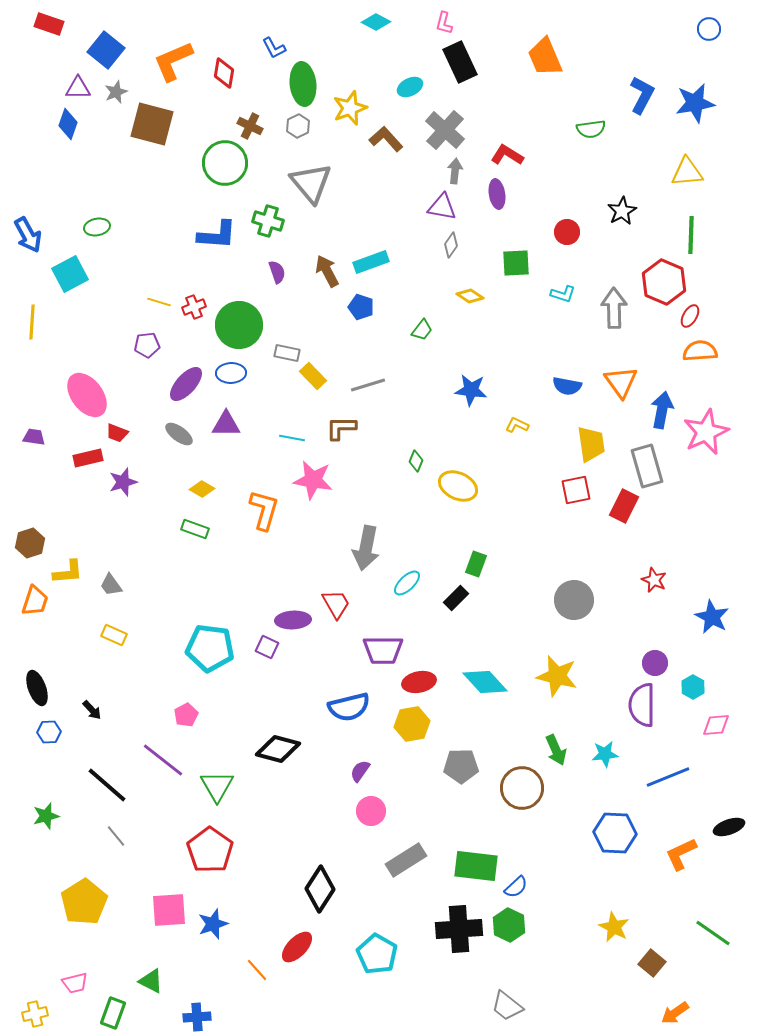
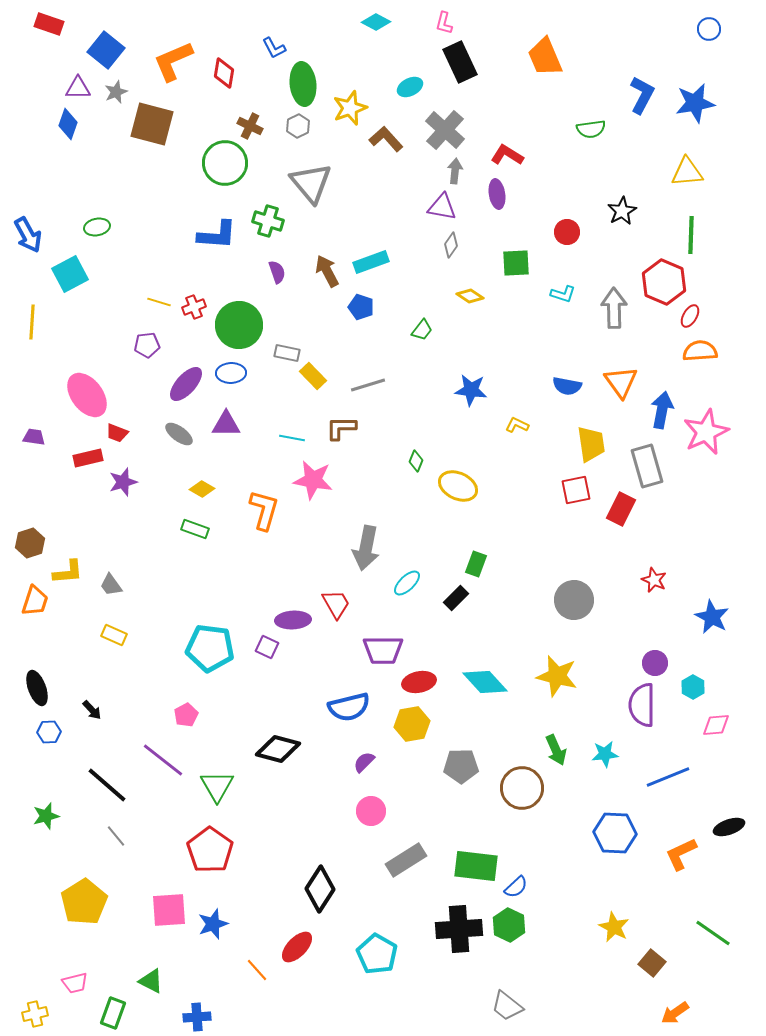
red rectangle at (624, 506): moved 3 px left, 3 px down
purple semicircle at (360, 771): moved 4 px right, 9 px up; rotated 10 degrees clockwise
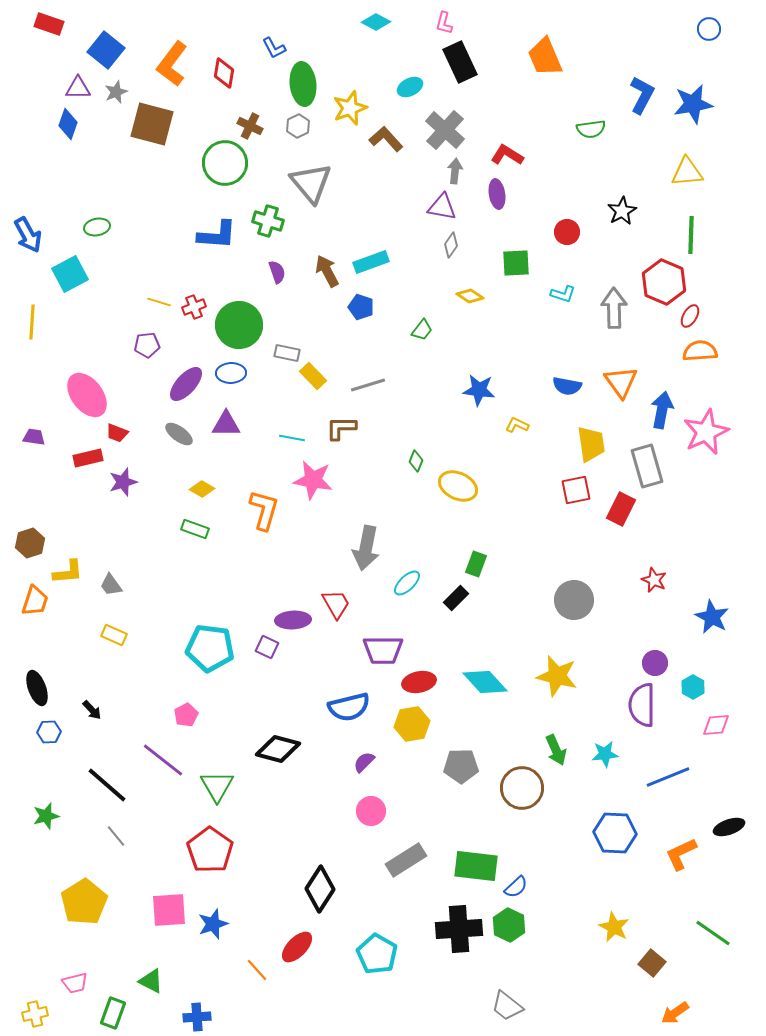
orange L-shape at (173, 61): moved 1 px left, 3 px down; rotated 30 degrees counterclockwise
blue star at (695, 103): moved 2 px left, 1 px down
blue star at (471, 390): moved 8 px right
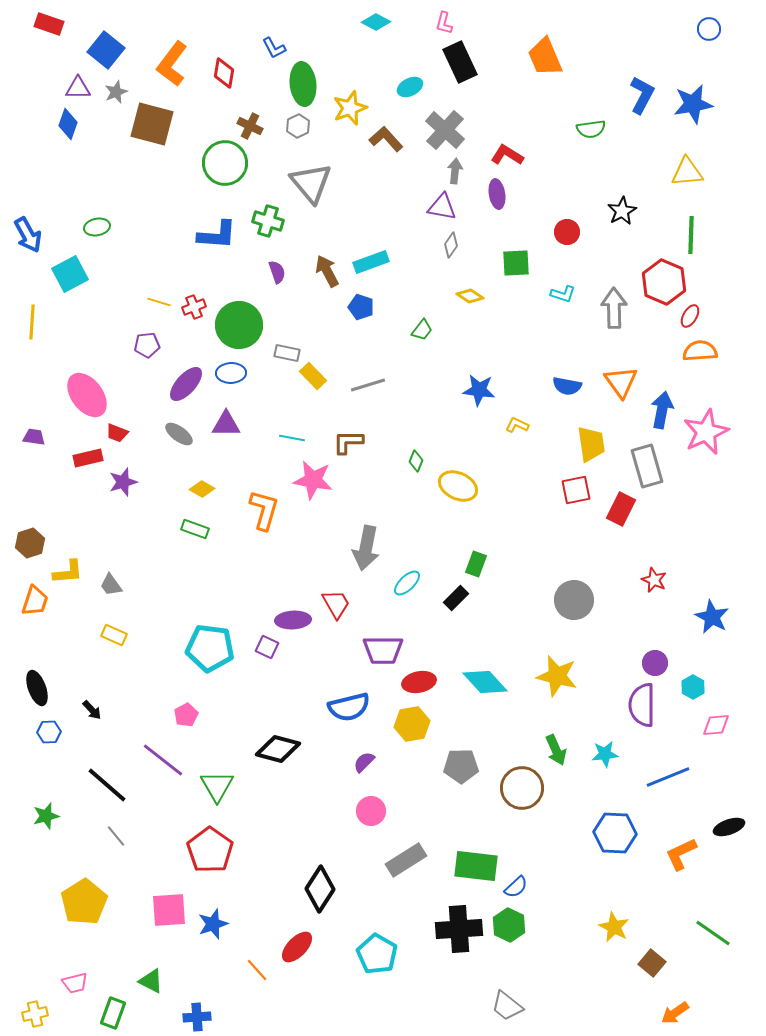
brown L-shape at (341, 428): moved 7 px right, 14 px down
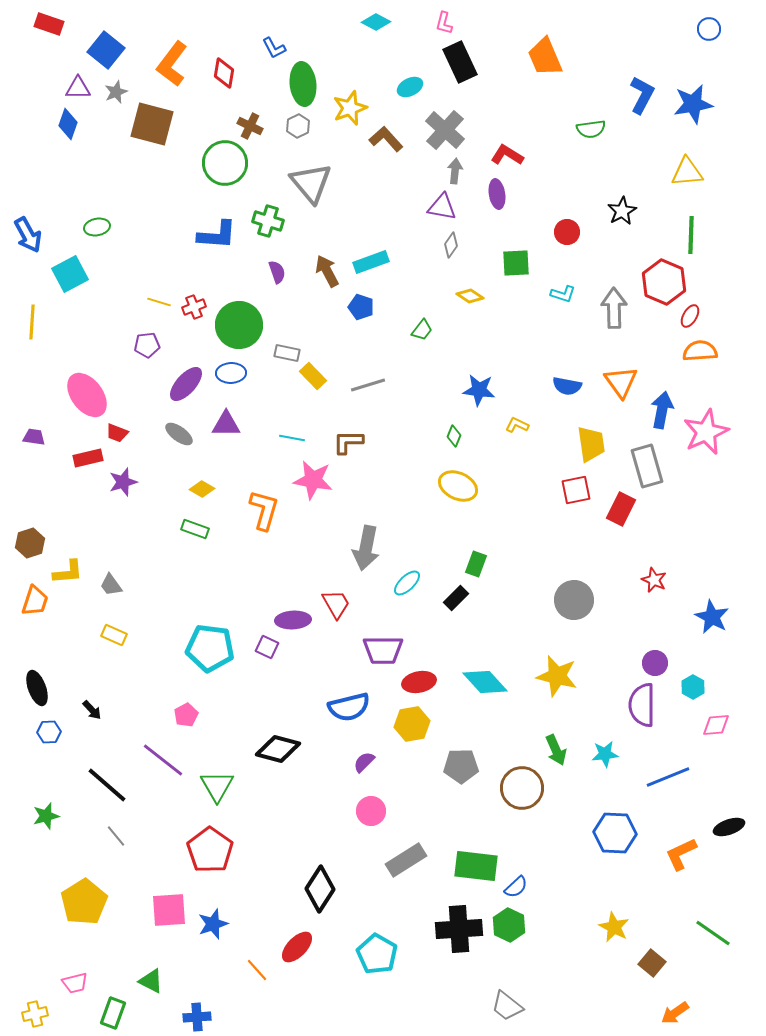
green diamond at (416, 461): moved 38 px right, 25 px up
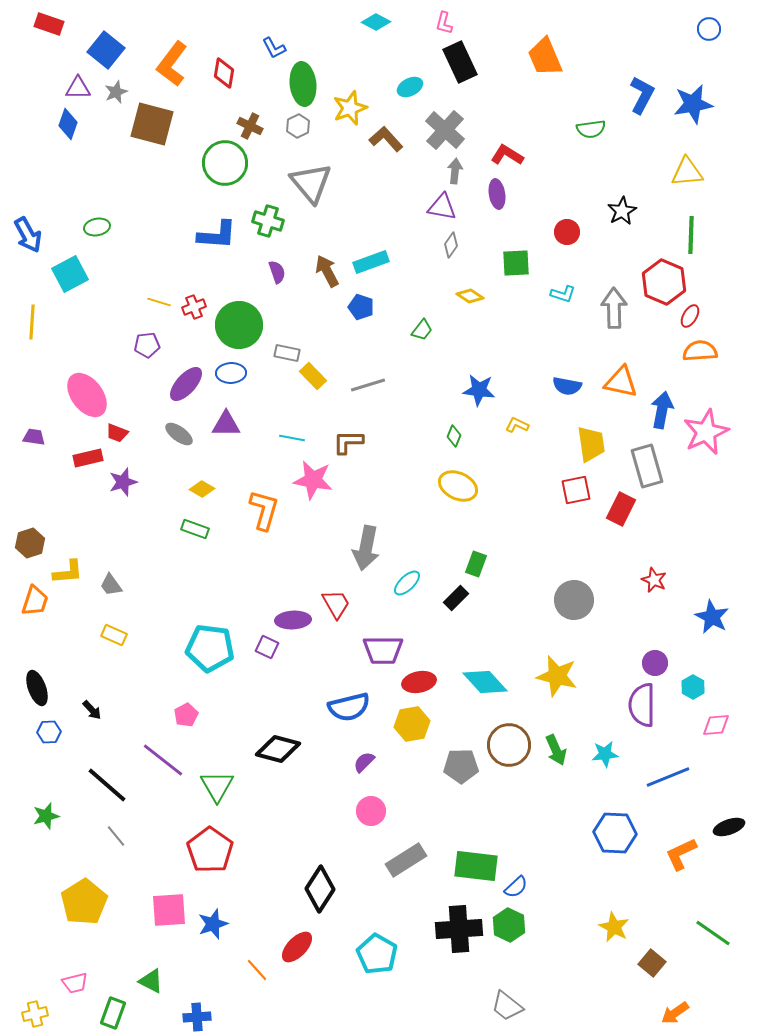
orange triangle at (621, 382): rotated 42 degrees counterclockwise
brown circle at (522, 788): moved 13 px left, 43 px up
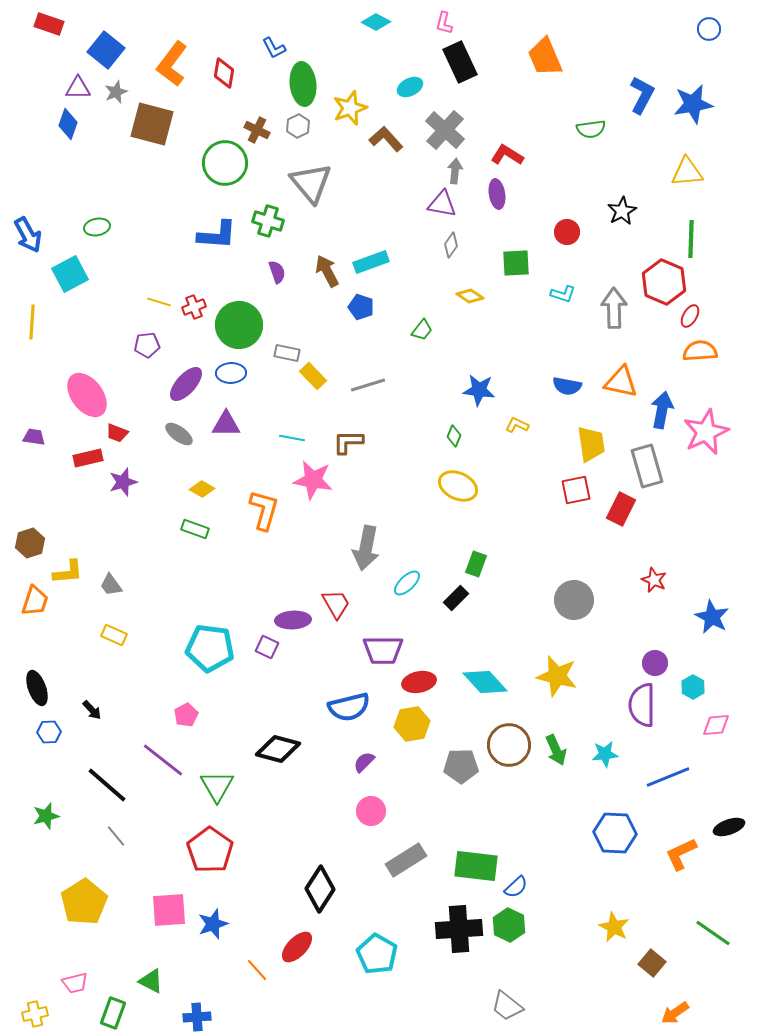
brown cross at (250, 126): moved 7 px right, 4 px down
purple triangle at (442, 207): moved 3 px up
green line at (691, 235): moved 4 px down
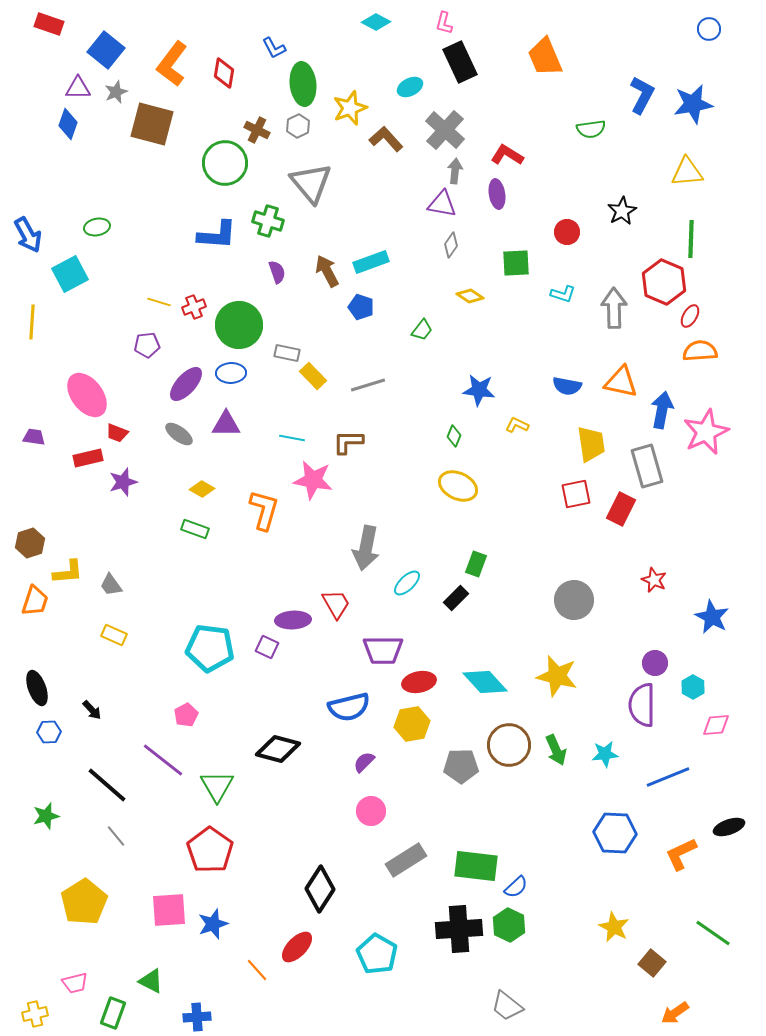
red square at (576, 490): moved 4 px down
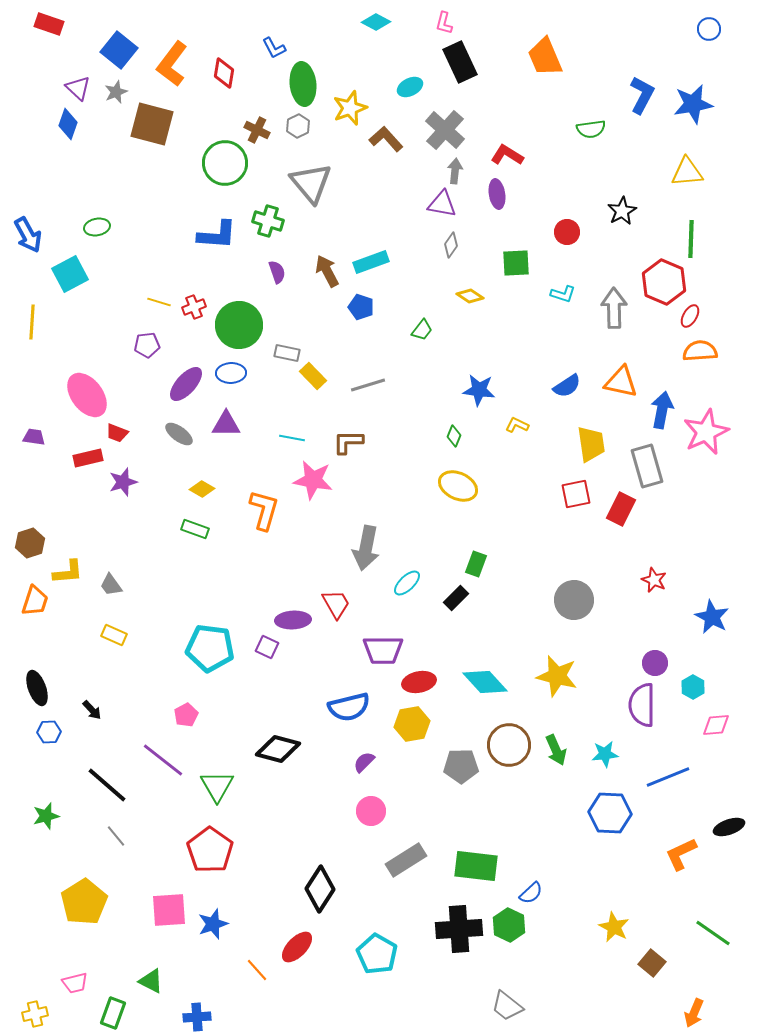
blue square at (106, 50): moved 13 px right
purple triangle at (78, 88): rotated 44 degrees clockwise
blue semicircle at (567, 386): rotated 44 degrees counterclockwise
blue hexagon at (615, 833): moved 5 px left, 20 px up
blue semicircle at (516, 887): moved 15 px right, 6 px down
orange arrow at (675, 1013): moved 19 px right; rotated 32 degrees counterclockwise
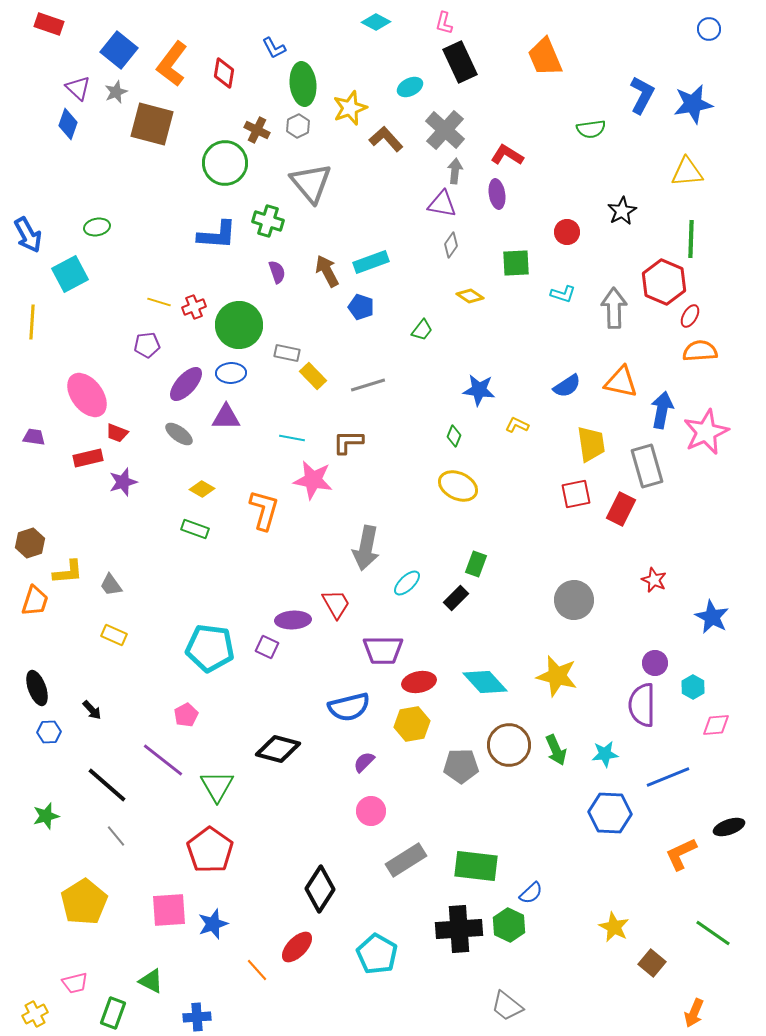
purple triangle at (226, 424): moved 7 px up
yellow cross at (35, 1014): rotated 15 degrees counterclockwise
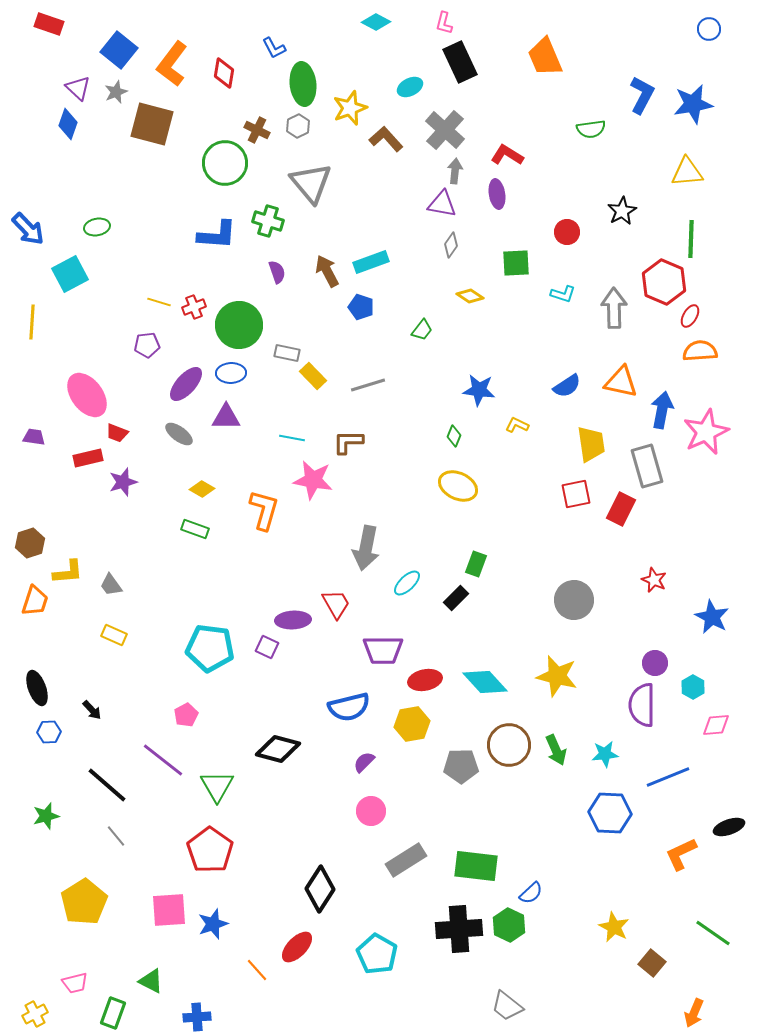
blue arrow at (28, 235): moved 6 px up; rotated 15 degrees counterclockwise
red ellipse at (419, 682): moved 6 px right, 2 px up
